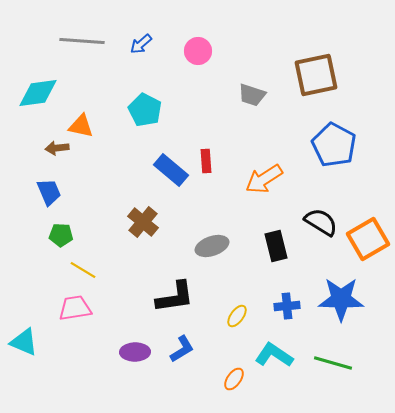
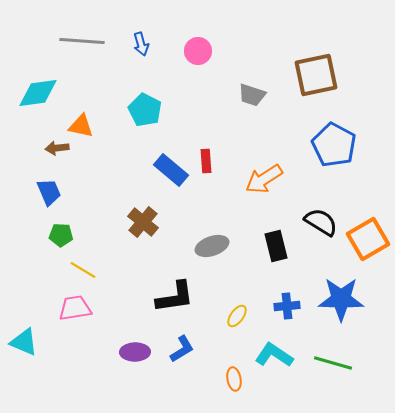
blue arrow: rotated 65 degrees counterclockwise
orange ellipse: rotated 45 degrees counterclockwise
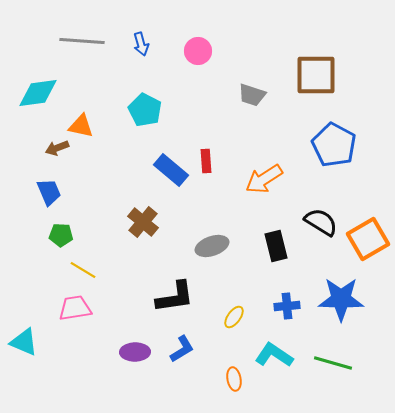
brown square: rotated 12 degrees clockwise
brown arrow: rotated 15 degrees counterclockwise
yellow ellipse: moved 3 px left, 1 px down
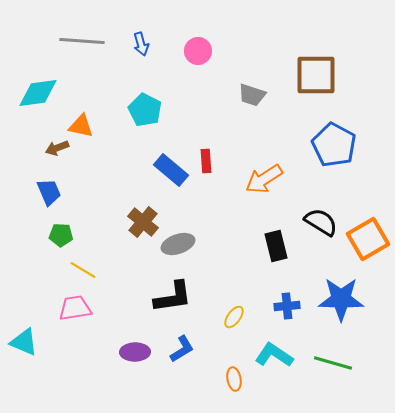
gray ellipse: moved 34 px left, 2 px up
black L-shape: moved 2 px left
